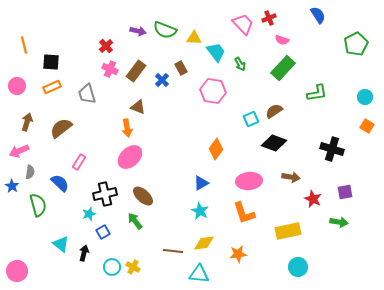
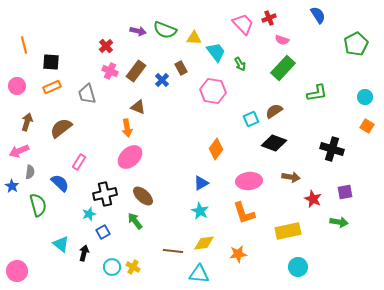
pink cross at (110, 69): moved 2 px down
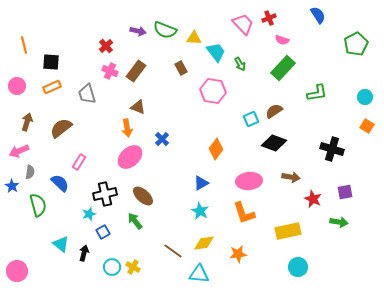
blue cross at (162, 80): moved 59 px down
brown line at (173, 251): rotated 30 degrees clockwise
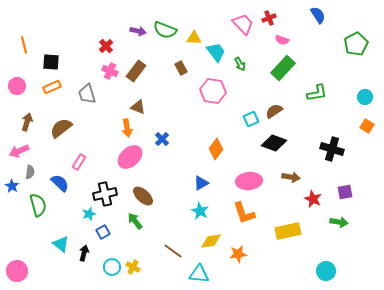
yellow diamond at (204, 243): moved 7 px right, 2 px up
cyan circle at (298, 267): moved 28 px right, 4 px down
